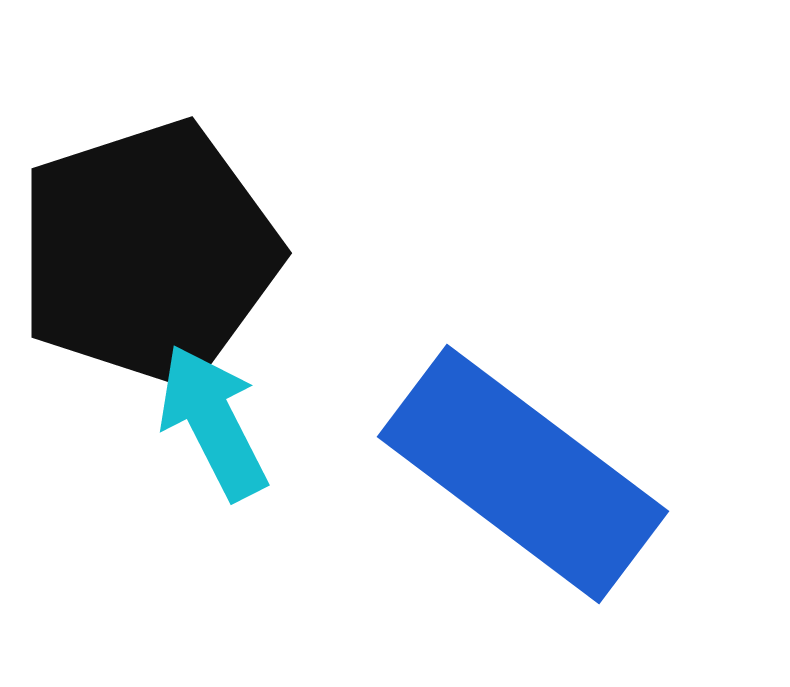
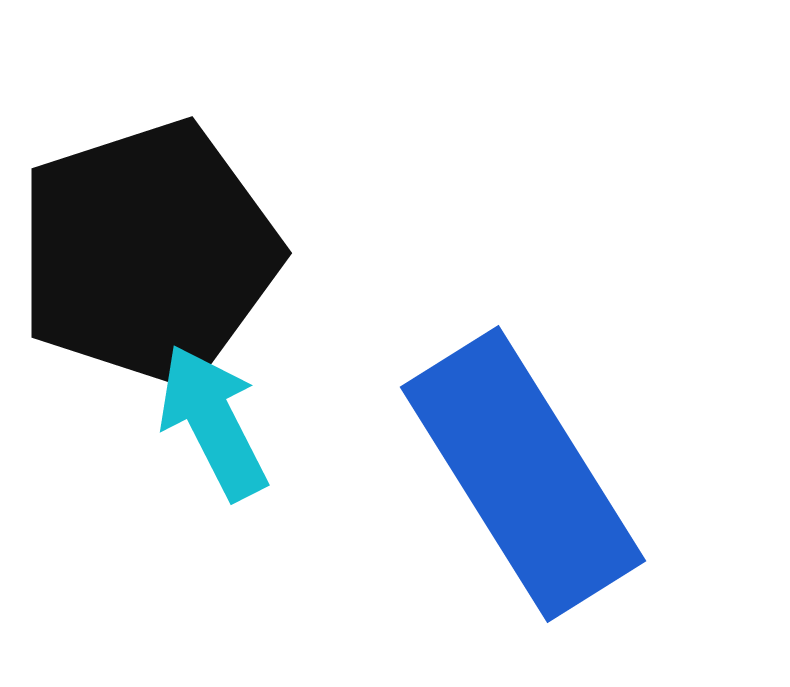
blue rectangle: rotated 21 degrees clockwise
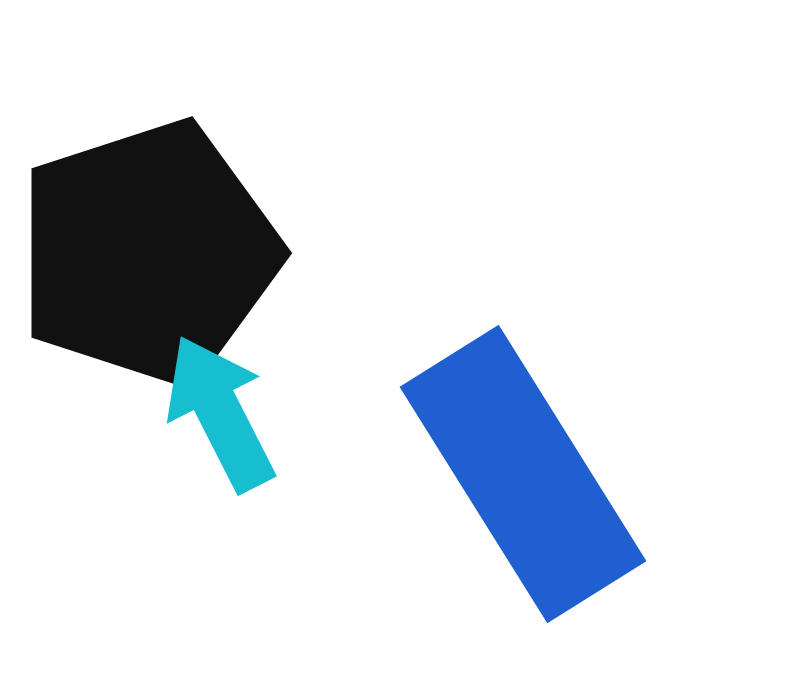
cyan arrow: moved 7 px right, 9 px up
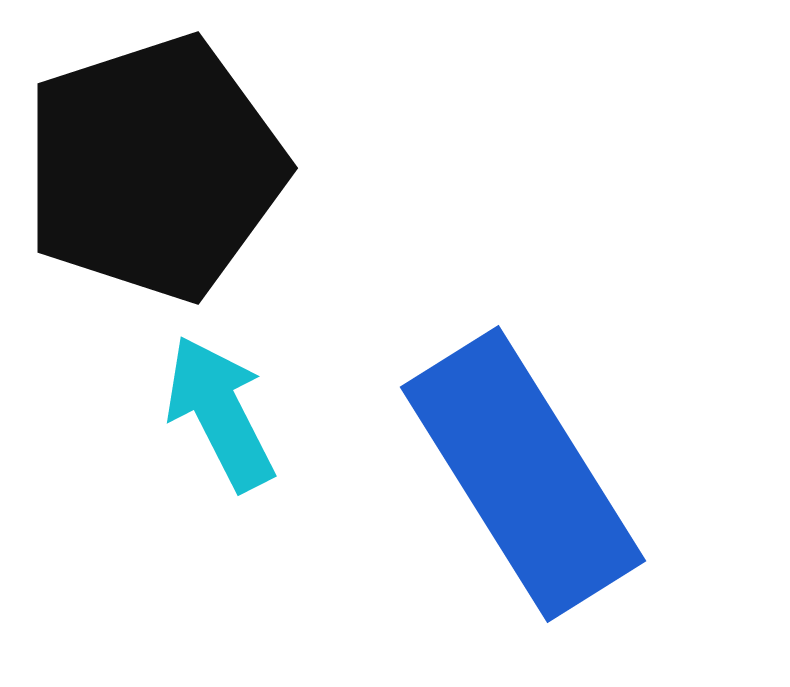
black pentagon: moved 6 px right, 85 px up
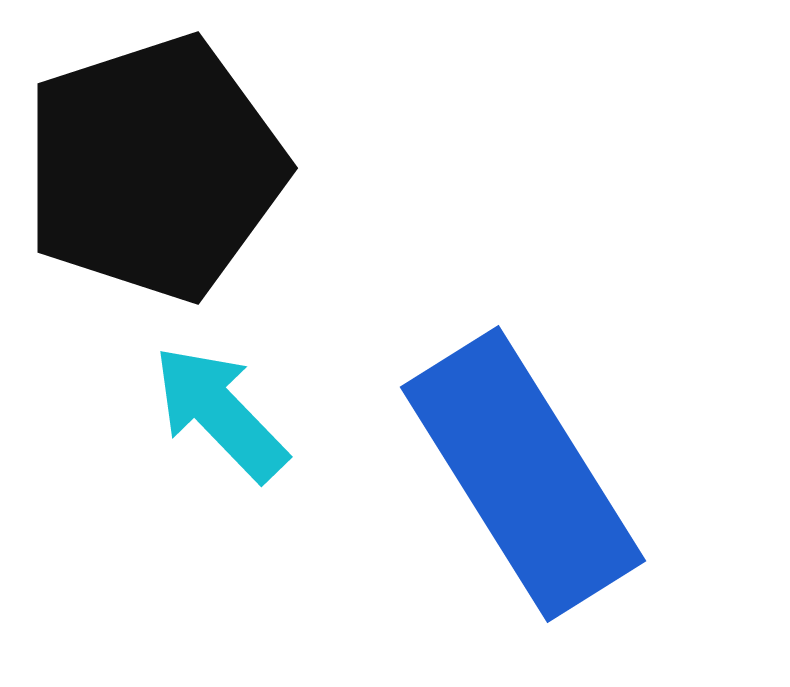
cyan arrow: rotated 17 degrees counterclockwise
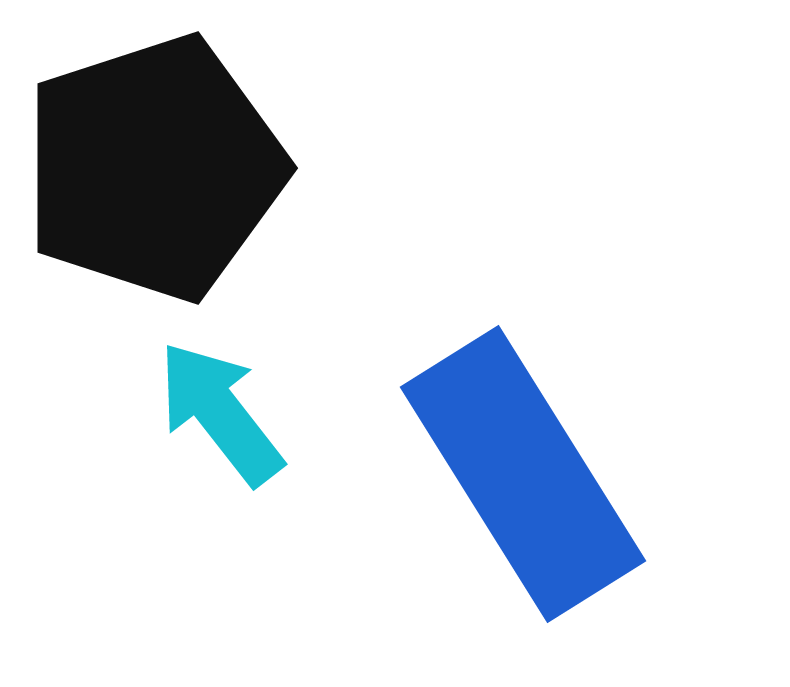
cyan arrow: rotated 6 degrees clockwise
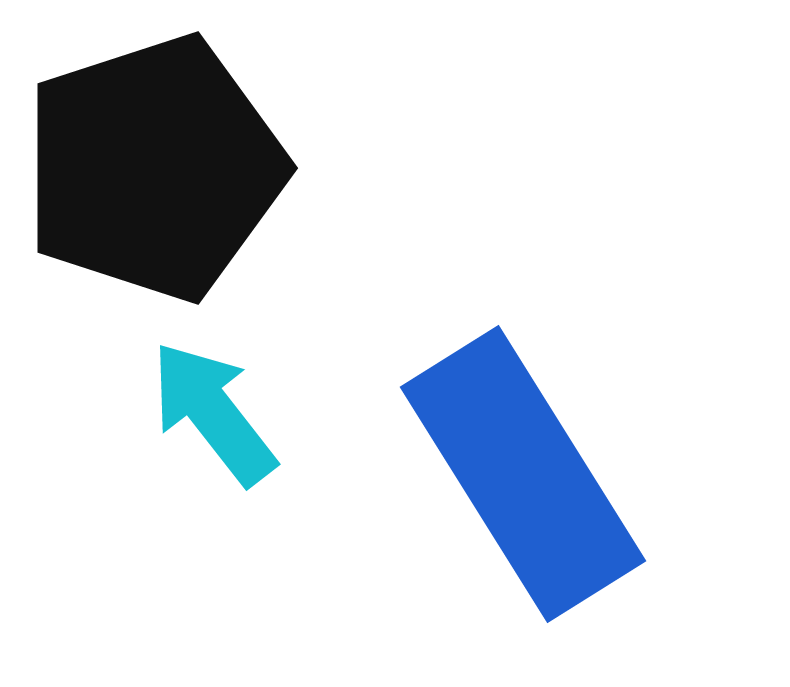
cyan arrow: moved 7 px left
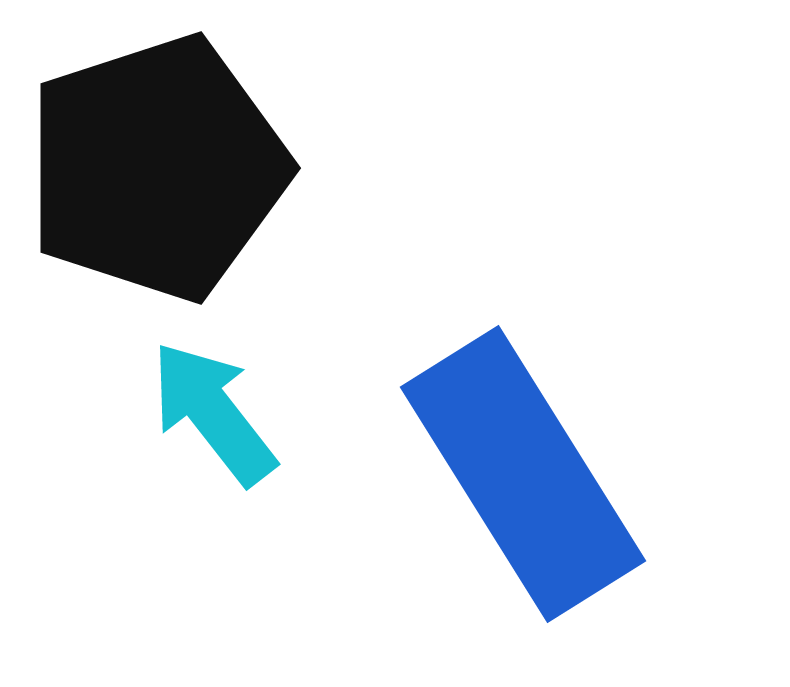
black pentagon: moved 3 px right
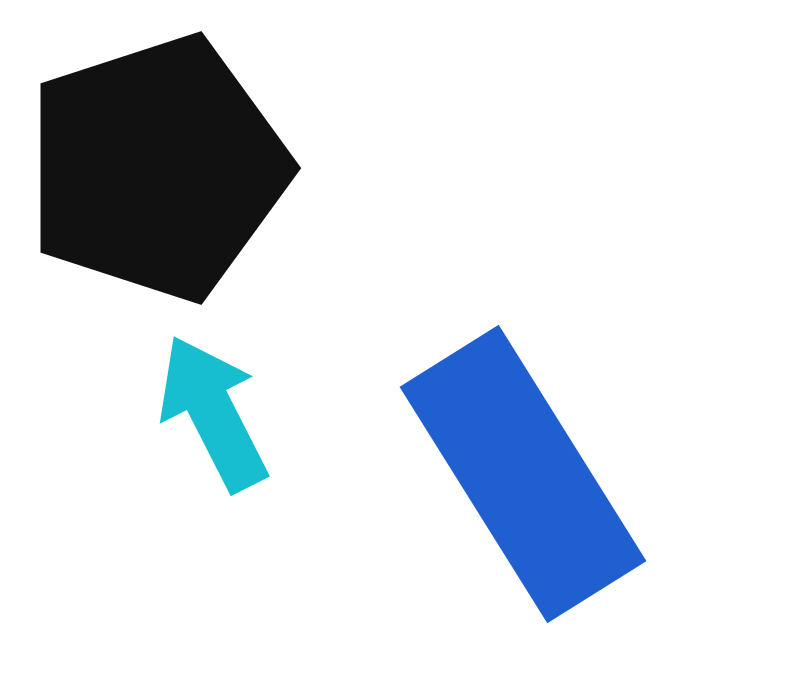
cyan arrow: rotated 11 degrees clockwise
